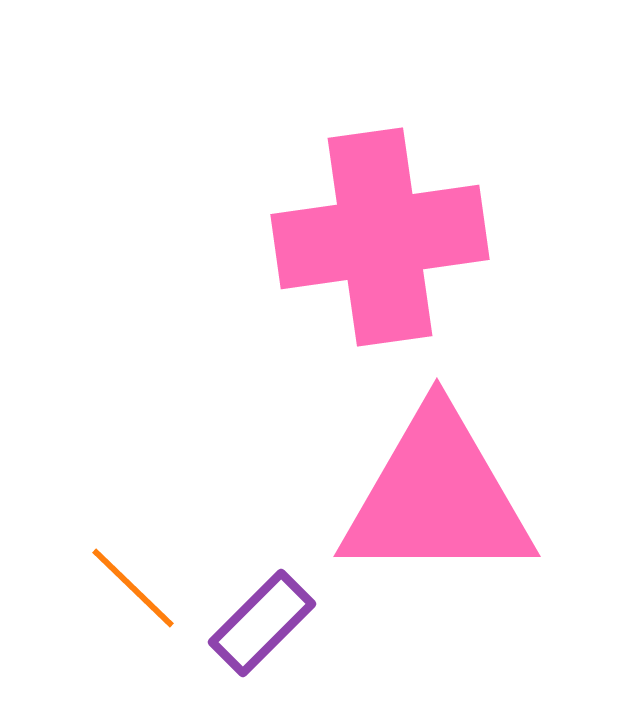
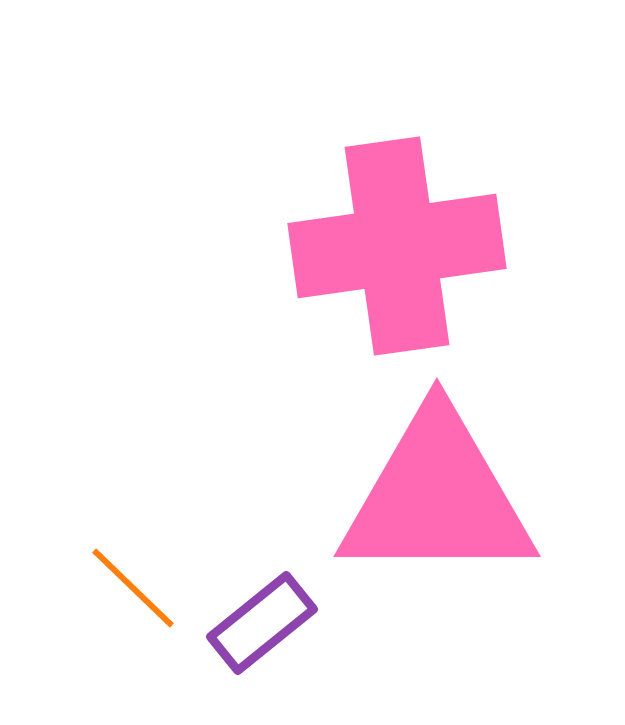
pink cross: moved 17 px right, 9 px down
purple rectangle: rotated 6 degrees clockwise
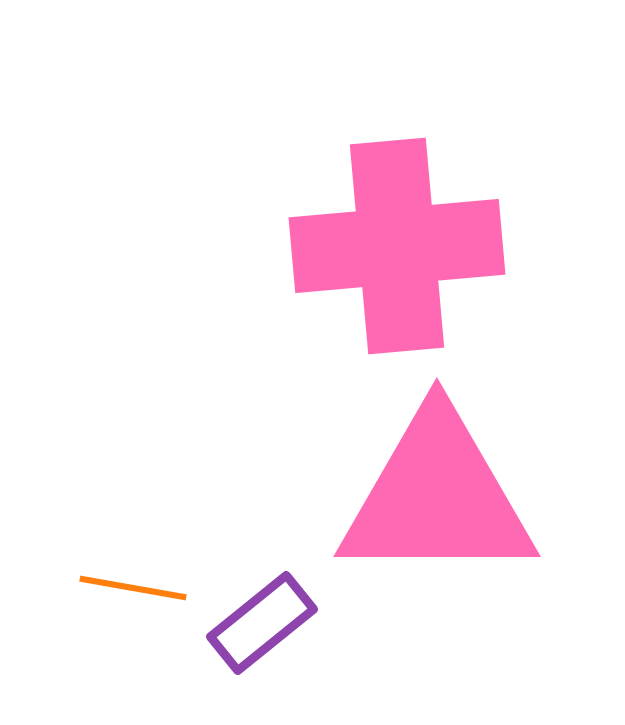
pink cross: rotated 3 degrees clockwise
orange line: rotated 34 degrees counterclockwise
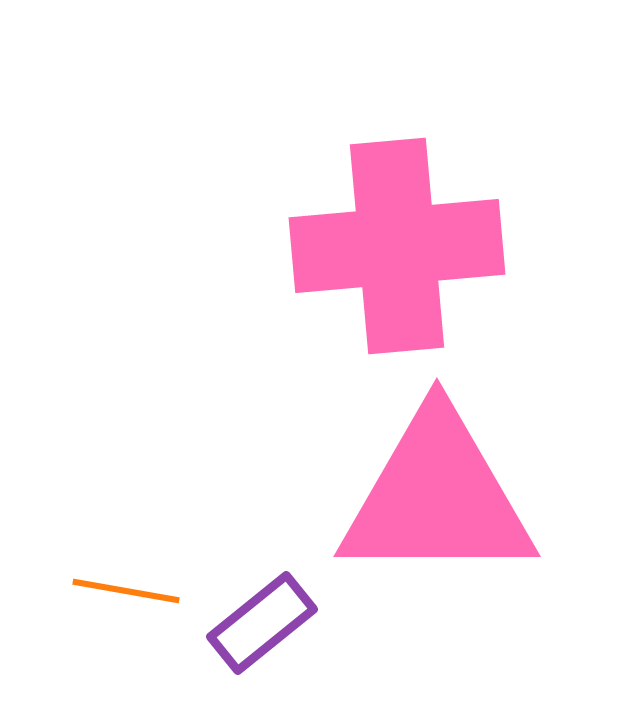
orange line: moved 7 px left, 3 px down
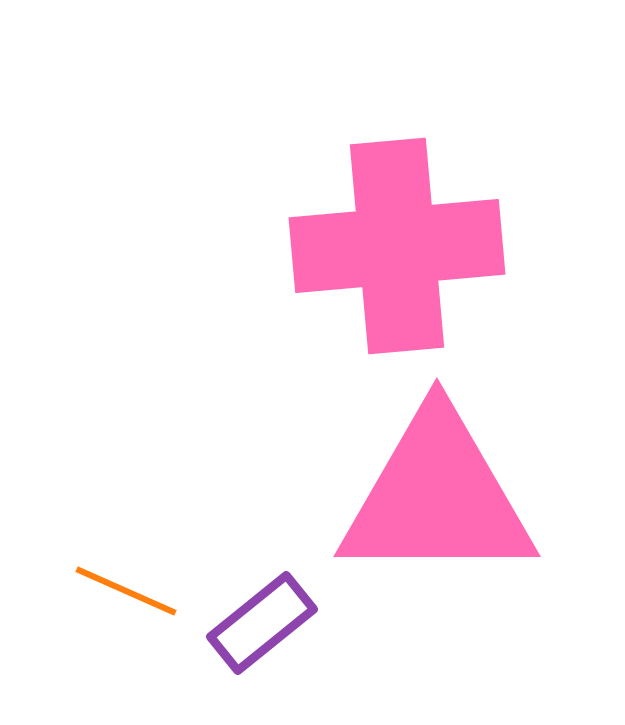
orange line: rotated 14 degrees clockwise
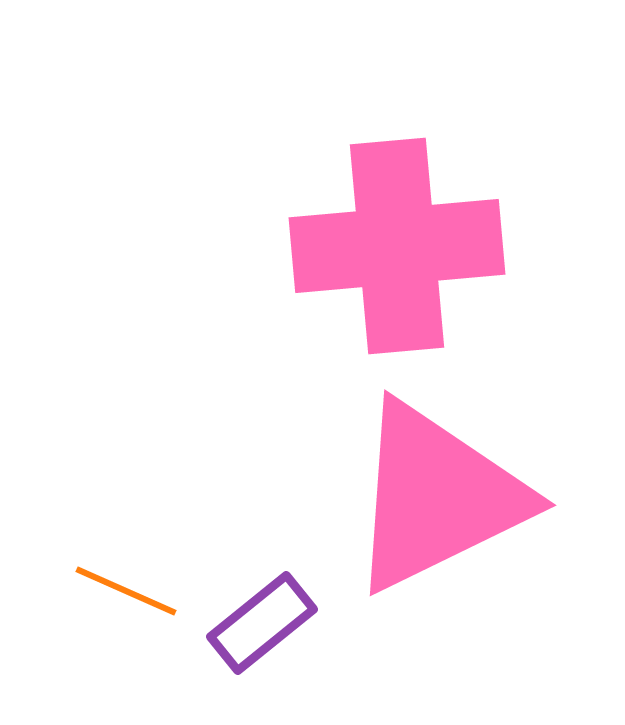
pink triangle: rotated 26 degrees counterclockwise
